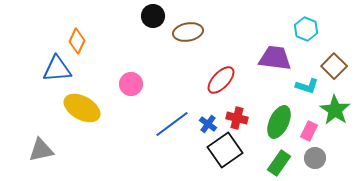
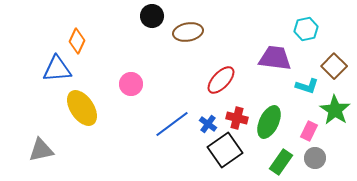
black circle: moved 1 px left
cyan hexagon: rotated 25 degrees clockwise
yellow ellipse: rotated 27 degrees clockwise
green ellipse: moved 10 px left
green rectangle: moved 2 px right, 1 px up
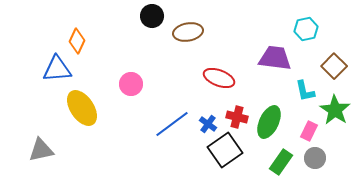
red ellipse: moved 2 px left, 2 px up; rotated 68 degrees clockwise
cyan L-shape: moved 2 px left, 5 px down; rotated 60 degrees clockwise
red cross: moved 1 px up
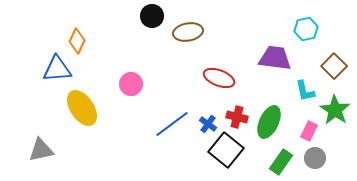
black square: moved 1 px right; rotated 16 degrees counterclockwise
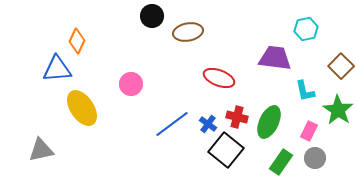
brown square: moved 7 px right
green star: moved 3 px right
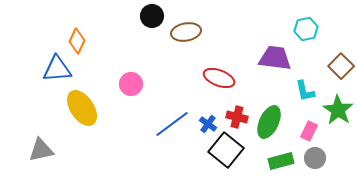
brown ellipse: moved 2 px left
green rectangle: moved 1 px up; rotated 40 degrees clockwise
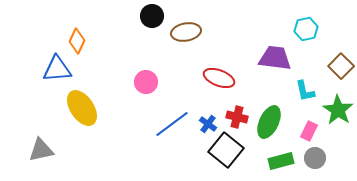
pink circle: moved 15 px right, 2 px up
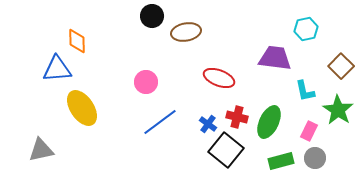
orange diamond: rotated 25 degrees counterclockwise
blue line: moved 12 px left, 2 px up
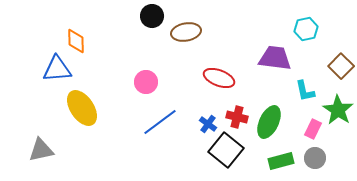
orange diamond: moved 1 px left
pink rectangle: moved 4 px right, 2 px up
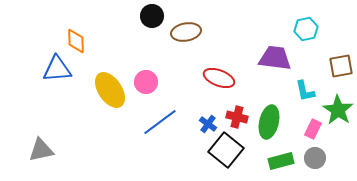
brown square: rotated 35 degrees clockwise
yellow ellipse: moved 28 px right, 18 px up
green ellipse: rotated 12 degrees counterclockwise
